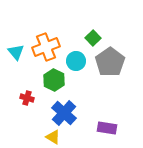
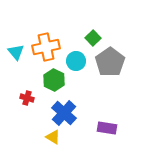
orange cross: rotated 8 degrees clockwise
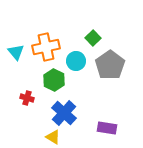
gray pentagon: moved 3 px down
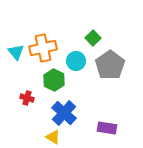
orange cross: moved 3 px left, 1 px down
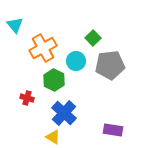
orange cross: rotated 16 degrees counterclockwise
cyan triangle: moved 1 px left, 27 px up
gray pentagon: rotated 28 degrees clockwise
purple rectangle: moved 6 px right, 2 px down
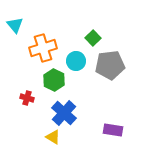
orange cross: rotated 12 degrees clockwise
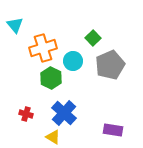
cyan circle: moved 3 px left
gray pentagon: rotated 16 degrees counterclockwise
green hexagon: moved 3 px left, 2 px up
red cross: moved 1 px left, 16 px down
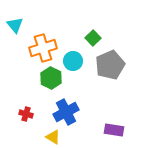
blue cross: moved 2 px right, 1 px up; rotated 20 degrees clockwise
purple rectangle: moved 1 px right
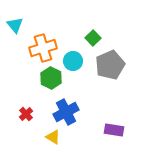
red cross: rotated 32 degrees clockwise
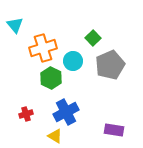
red cross: rotated 24 degrees clockwise
yellow triangle: moved 2 px right, 1 px up
